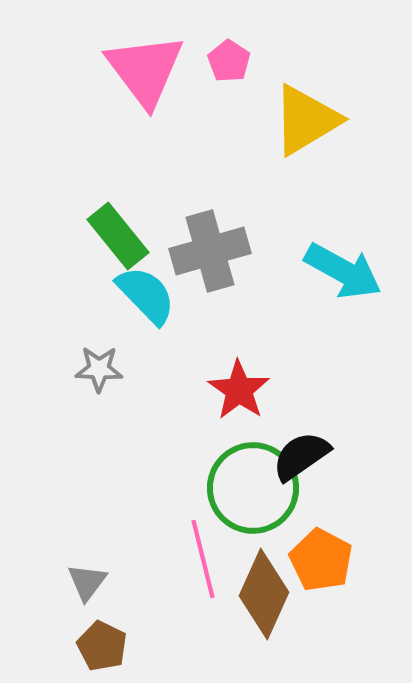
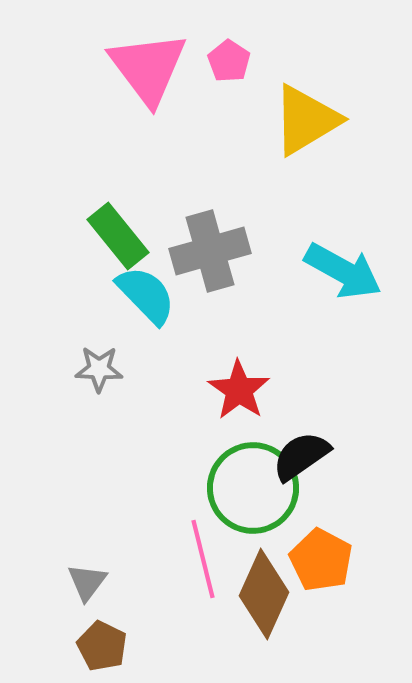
pink triangle: moved 3 px right, 2 px up
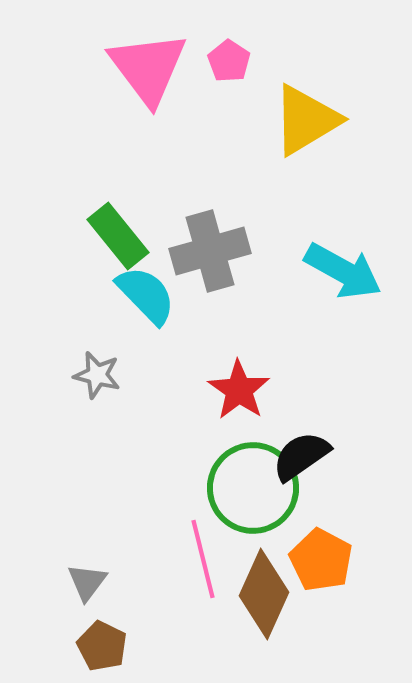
gray star: moved 2 px left, 6 px down; rotated 12 degrees clockwise
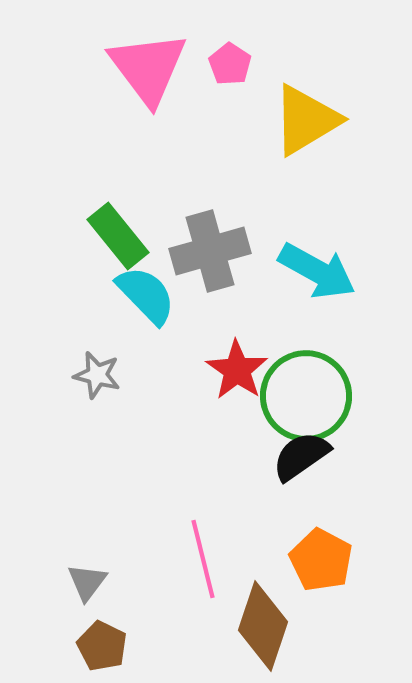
pink pentagon: moved 1 px right, 3 px down
cyan arrow: moved 26 px left
red star: moved 2 px left, 20 px up
green circle: moved 53 px right, 92 px up
brown diamond: moved 1 px left, 32 px down; rotated 6 degrees counterclockwise
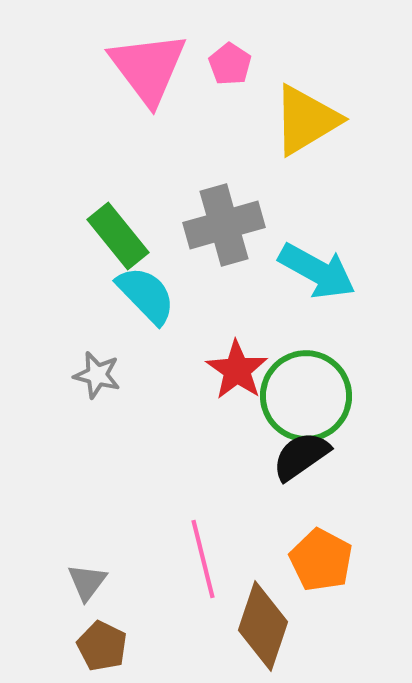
gray cross: moved 14 px right, 26 px up
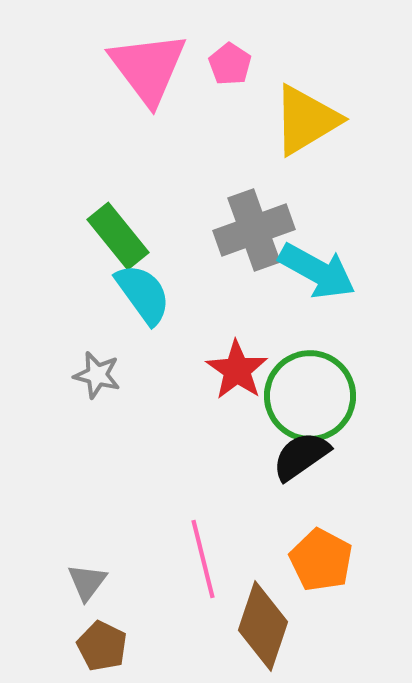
gray cross: moved 30 px right, 5 px down; rotated 4 degrees counterclockwise
cyan semicircle: moved 3 px left, 1 px up; rotated 8 degrees clockwise
green circle: moved 4 px right
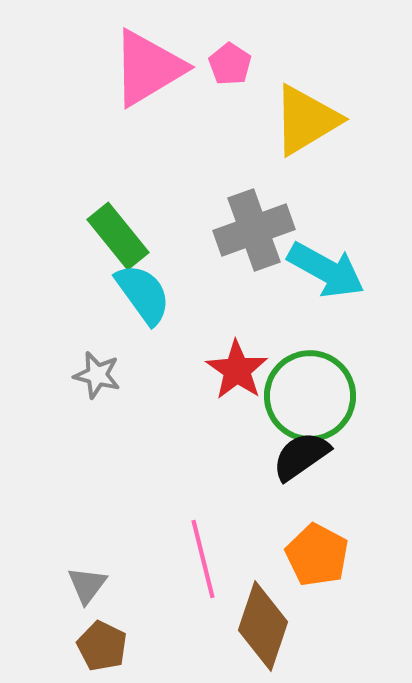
pink triangle: rotated 36 degrees clockwise
cyan arrow: moved 9 px right, 1 px up
orange pentagon: moved 4 px left, 5 px up
gray triangle: moved 3 px down
